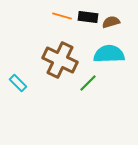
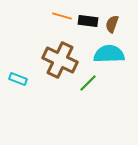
black rectangle: moved 4 px down
brown semicircle: moved 1 px right, 2 px down; rotated 54 degrees counterclockwise
cyan rectangle: moved 4 px up; rotated 24 degrees counterclockwise
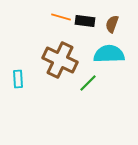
orange line: moved 1 px left, 1 px down
black rectangle: moved 3 px left
cyan rectangle: rotated 66 degrees clockwise
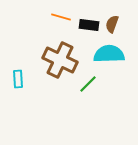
black rectangle: moved 4 px right, 4 px down
green line: moved 1 px down
